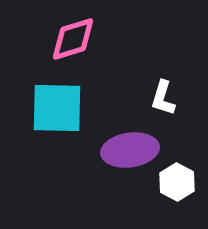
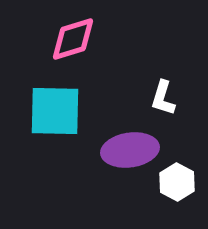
cyan square: moved 2 px left, 3 px down
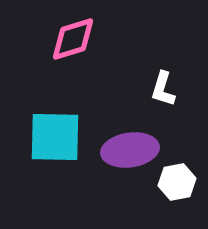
white L-shape: moved 9 px up
cyan square: moved 26 px down
white hexagon: rotated 21 degrees clockwise
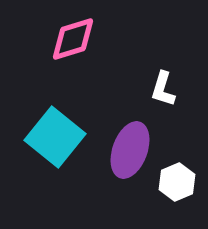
cyan square: rotated 38 degrees clockwise
purple ellipse: rotated 62 degrees counterclockwise
white hexagon: rotated 12 degrees counterclockwise
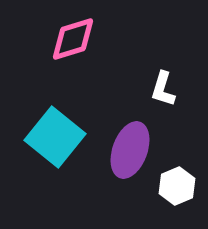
white hexagon: moved 4 px down
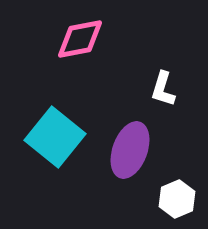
pink diamond: moved 7 px right; rotated 6 degrees clockwise
white hexagon: moved 13 px down
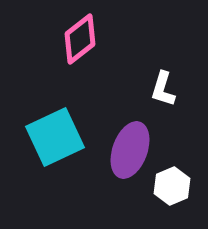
pink diamond: rotated 27 degrees counterclockwise
cyan square: rotated 26 degrees clockwise
white hexagon: moved 5 px left, 13 px up
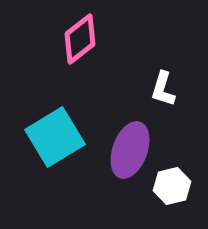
cyan square: rotated 6 degrees counterclockwise
white hexagon: rotated 9 degrees clockwise
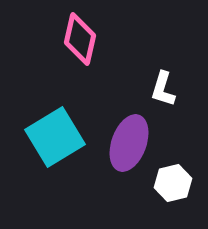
pink diamond: rotated 39 degrees counterclockwise
purple ellipse: moved 1 px left, 7 px up
white hexagon: moved 1 px right, 3 px up
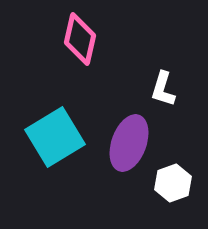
white hexagon: rotated 6 degrees counterclockwise
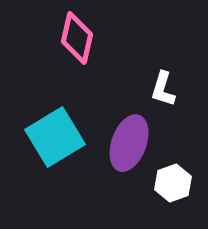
pink diamond: moved 3 px left, 1 px up
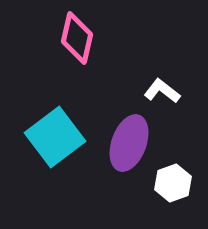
white L-shape: moved 1 px left, 2 px down; rotated 111 degrees clockwise
cyan square: rotated 6 degrees counterclockwise
